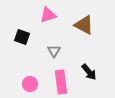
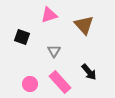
pink triangle: moved 1 px right
brown triangle: rotated 20 degrees clockwise
pink rectangle: moved 1 px left; rotated 35 degrees counterclockwise
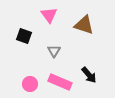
pink triangle: rotated 48 degrees counterclockwise
brown triangle: rotated 30 degrees counterclockwise
black square: moved 2 px right, 1 px up
black arrow: moved 3 px down
pink rectangle: rotated 25 degrees counterclockwise
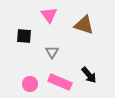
black square: rotated 14 degrees counterclockwise
gray triangle: moved 2 px left, 1 px down
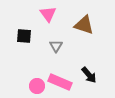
pink triangle: moved 1 px left, 1 px up
gray triangle: moved 4 px right, 6 px up
pink circle: moved 7 px right, 2 px down
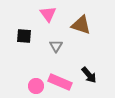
brown triangle: moved 3 px left
pink circle: moved 1 px left
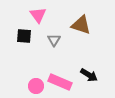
pink triangle: moved 10 px left, 1 px down
gray triangle: moved 2 px left, 6 px up
black arrow: rotated 18 degrees counterclockwise
